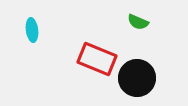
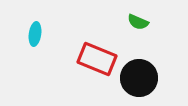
cyan ellipse: moved 3 px right, 4 px down; rotated 15 degrees clockwise
black circle: moved 2 px right
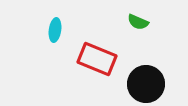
cyan ellipse: moved 20 px right, 4 px up
black circle: moved 7 px right, 6 px down
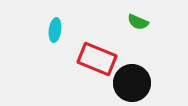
black circle: moved 14 px left, 1 px up
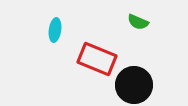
black circle: moved 2 px right, 2 px down
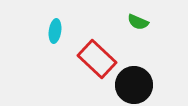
cyan ellipse: moved 1 px down
red rectangle: rotated 21 degrees clockwise
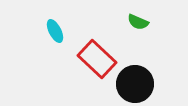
cyan ellipse: rotated 35 degrees counterclockwise
black circle: moved 1 px right, 1 px up
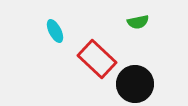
green semicircle: rotated 35 degrees counterclockwise
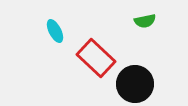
green semicircle: moved 7 px right, 1 px up
red rectangle: moved 1 px left, 1 px up
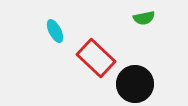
green semicircle: moved 1 px left, 3 px up
